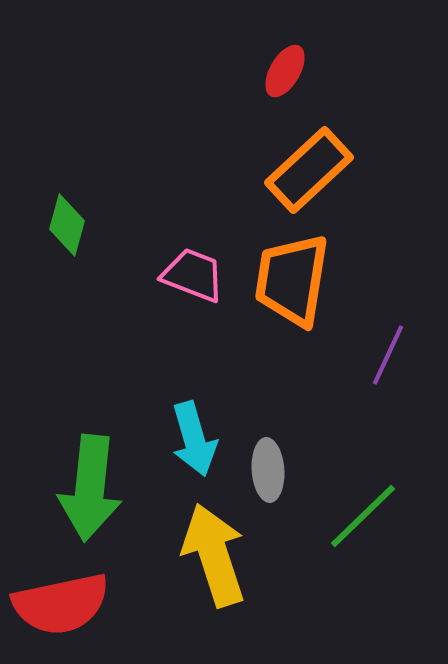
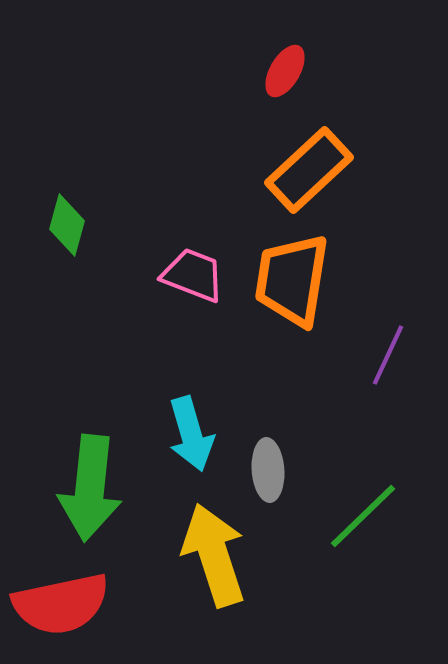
cyan arrow: moved 3 px left, 5 px up
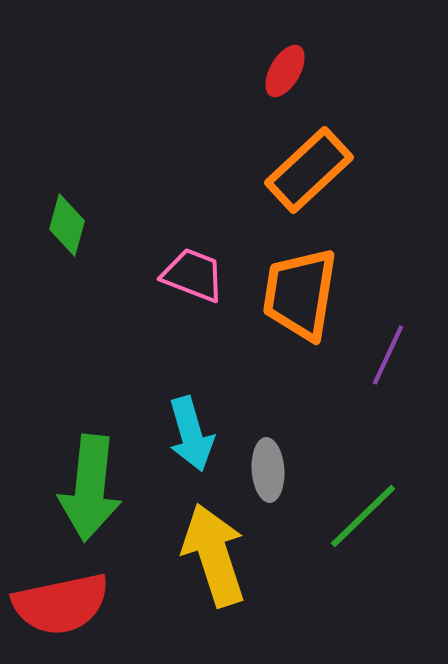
orange trapezoid: moved 8 px right, 14 px down
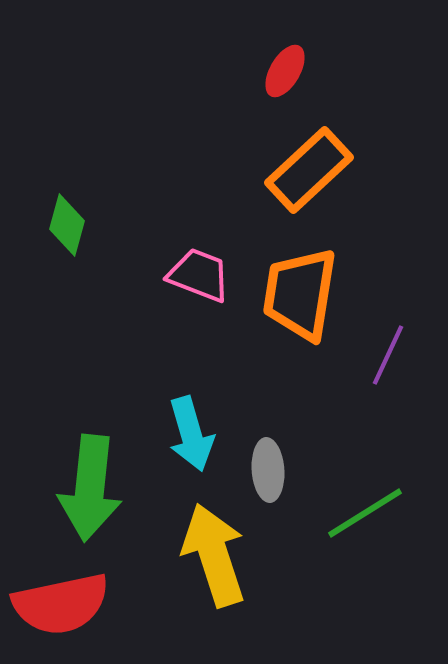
pink trapezoid: moved 6 px right
green line: moved 2 px right, 3 px up; rotated 12 degrees clockwise
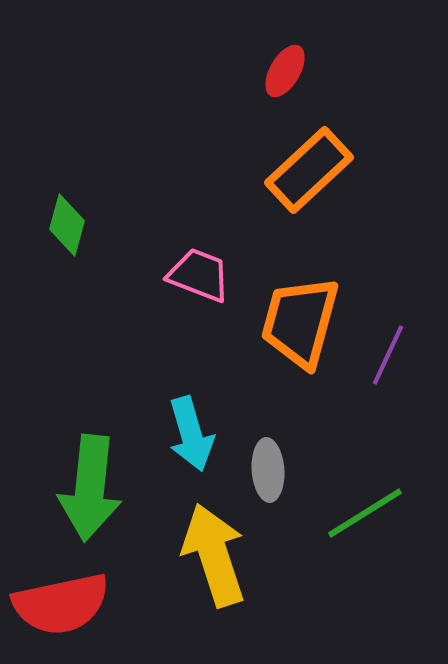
orange trapezoid: moved 28 px down; rotated 6 degrees clockwise
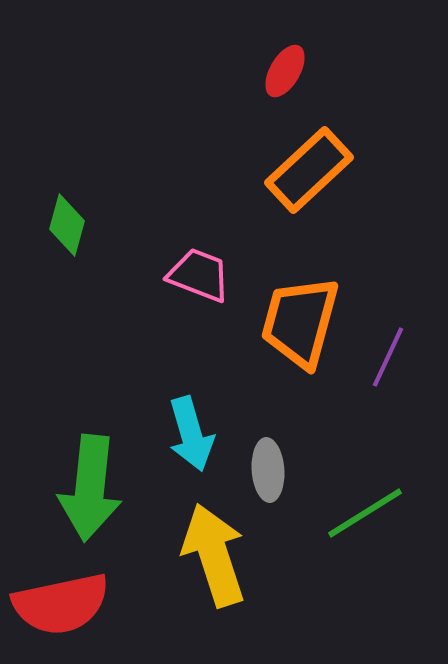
purple line: moved 2 px down
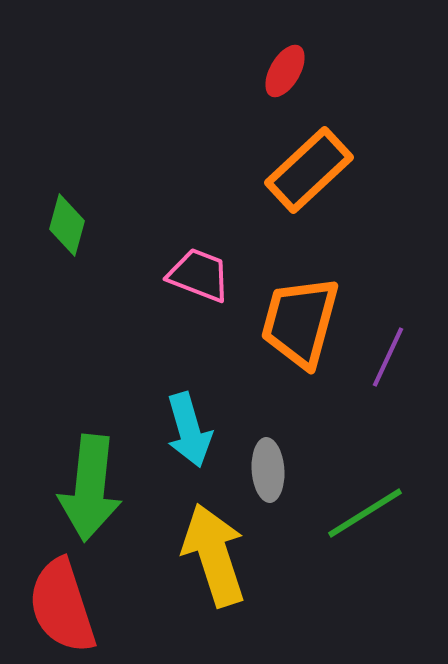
cyan arrow: moved 2 px left, 4 px up
red semicircle: moved 1 px right, 2 px down; rotated 84 degrees clockwise
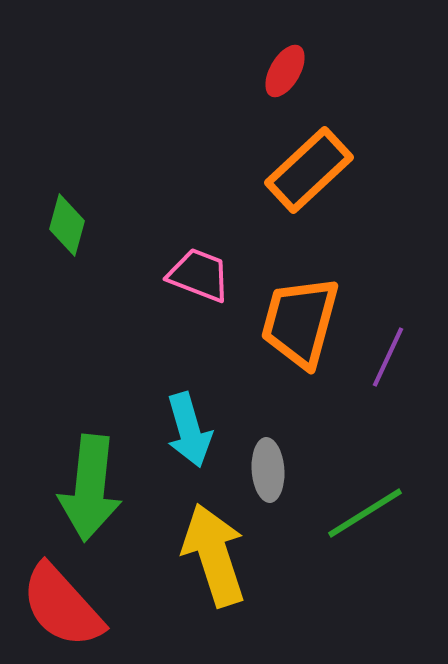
red semicircle: rotated 24 degrees counterclockwise
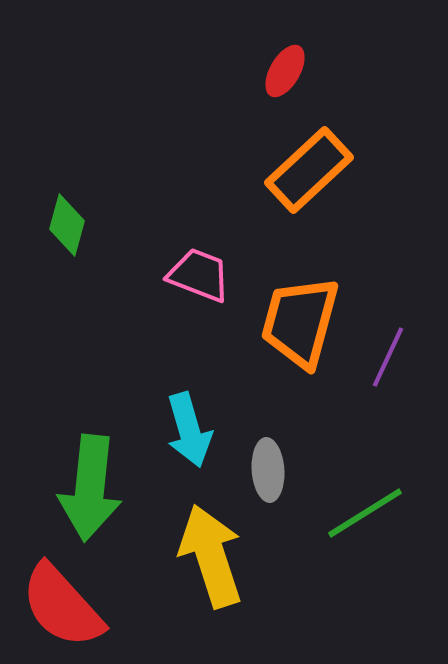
yellow arrow: moved 3 px left, 1 px down
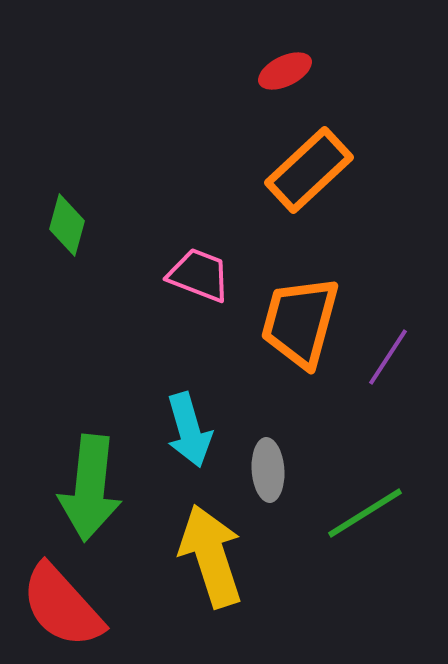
red ellipse: rotated 34 degrees clockwise
purple line: rotated 8 degrees clockwise
